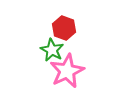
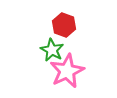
red hexagon: moved 3 px up
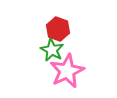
red hexagon: moved 6 px left, 4 px down
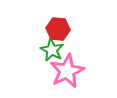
red hexagon: rotated 15 degrees counterclockwise
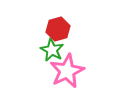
red hexagon: rotated 20 degrees counterclockwise
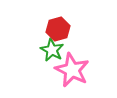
pink star: moved 5 px right, 1 px up; rotated 20 degrees counterclockwise
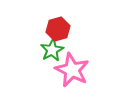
green star: rotated 15 degrees clockwise
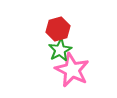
green star: moved 8 px right
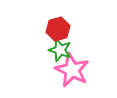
green star: rotated 25 degrees counterclockwise
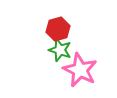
pink star: moved 8 px right
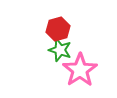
pink star: rotated 12 degrees clockwise
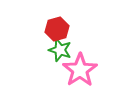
red hexagon: moved 1 px left
